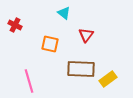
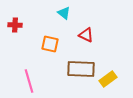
red cross: rotated 24 degrees counterclockwise
red triangle: rotated 42 degrees counterclockwise
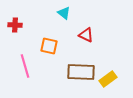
orange square: moved 1 px left, 2 px down
brown rectangle: moved 3 px down
pink line: moved 4 px left, 15 px up
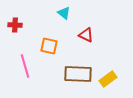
brown rectangle: moved 3 px left, 2 px down
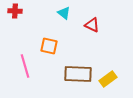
red cross: moved 14 px up
red triangle: moved 6 px right, 10 px up
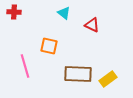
red cross: moved 1 px left, 1 px down
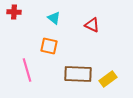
cyan triangle: moved 10 px left, 5 px down
pink line: moved 2 px right, 4 px down
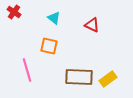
red cross: rotated 32 degrees clockwise
brown rectangle: moved 1 px right, 3 px down
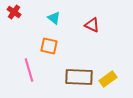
pink line: moved 2 px right
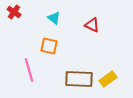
brown rectangle: moved 2 px down
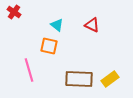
cyan triangle: moved 3 px right, 7 px down
yellow rectangle: moved 2 px right
